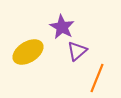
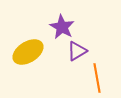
purple triangle: rotated 10 degrees clockwise
orange line: rotated 32 degrees counterclockwise
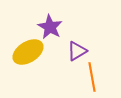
purple star: moved 12 px left
orange line: moved 5 px left, 1 px up
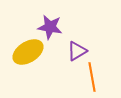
purple star: rotated 20 degrees counterclockwise
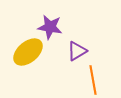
yellow ellipse: rotated 8 degrees counterclockwise
orange line: moved 1 px right, 3 px down
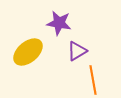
purple star: moved 9 px right, 4 px up
